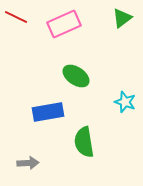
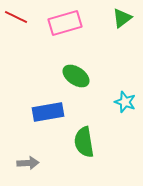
pink rectangle: moved 1 px right, 1 px up; rotated 8 degrees clockwise
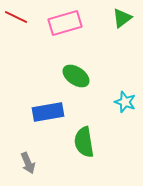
gray arrow: rotated 70 degrees clockwise
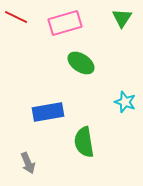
green triangle: rotated 20 degrees counterclockwise
green ellipse: moved 5 px right, 13 px up
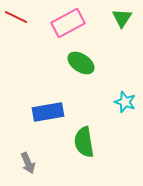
pink rectangle: moved 3 px right; rotated 12 degrees counterclockwise
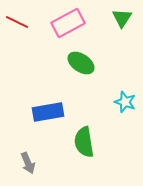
red line: moved 1 px right, 5 px down
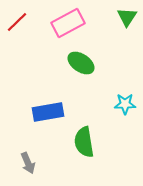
green triangle: moved 5 px right, 1 px up
red line: rotated 70 degrees counterclockwise
cyan star: moved 2 px down; rotated 20 degrees counterclockwise
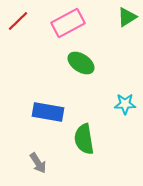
green triangle: rotated 25 degrees clockwise
red line: moved 1 px right, 1 px up
blue rectangle: rotated 20 degrees clockwise
green semicircle: moved 3 px up
gray arrow: moved 10 px right; rotated 10 degrees counterclockwise
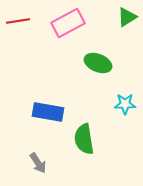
red line: rotated 35 degrees clockwise
green ellipse: moved 17 px right; rotated 12 degrees counterclockwise
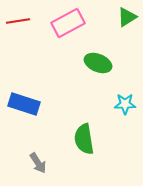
blue rectangle: moved 24 px left, 8 px up; rotated 8 degrees clockwise
